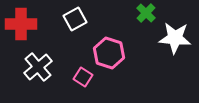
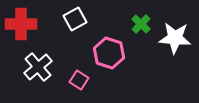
green cross: moved 5 px left, 11 px down
pink square: moved 4 px left, 3 px down
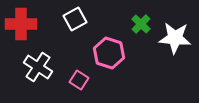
white cross: rotated 16 degrees counterclockwise
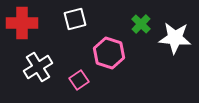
white square: rotated 15 degrees clockwise
red cross: moved 1 px right, 1 px up
white cross: rotated 24 degrees clockwise
pink square: rotated 24 degrees clockwise
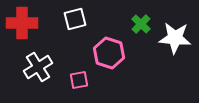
pink square: rotated 24 degrees clockwise
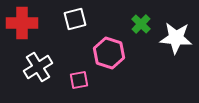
white star: moved 1 px right
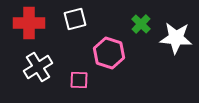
red cross: moved 7 px right
pink square: rotated 12 degrees clockwise
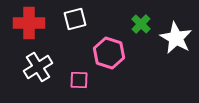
white star: rotated 24 degrees clockwise
